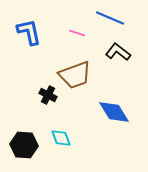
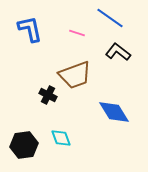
blue line: rotated 12 degrees clockwise
blue L-shape: moved 1 px right, 3 px up
black hexagon: rotated 12 degrees counterclockwise
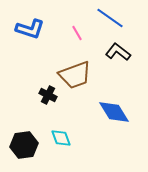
blue L-shape: rotated 120 degrees clockwise
pink line: rotated 42 degrees clockwise
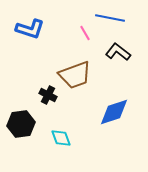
blue line: rotated 24 degrees counterclockwise
pink line: moved 8 px right
blue diamond: rotated 76 degrees counterclockwise
black hexagon: moved 3 px left, 21 px up
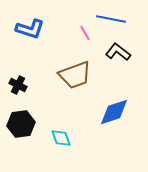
blue line: moved 1 px right, 1 px down
black cross: moved 30 px left, 10 px up
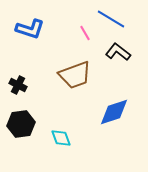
blue line: rotated 20 degrees clockwise
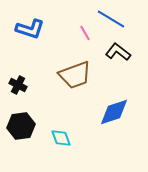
black hexagon: moved 2 px down
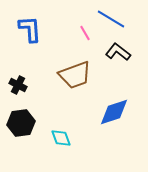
blue L-shape: rotated 112 degrees counterclockwise
black hexagon: moved 3 px up
